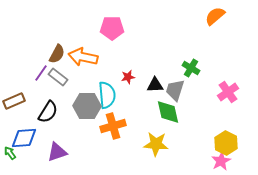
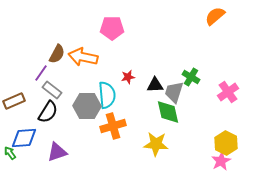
green cross: moved 9 px down
gray rectangle: moved 6 px left, 13 px down
gray trapezoid: moved 1 px left, 2 px down
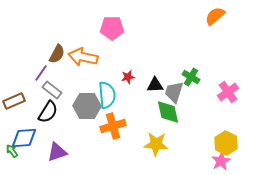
green arrow: moved 2 px right, 2 px up
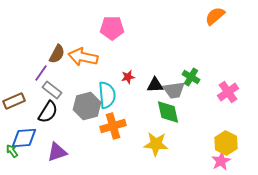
gray trapezoid: moved 2 px up; rotated 115 degrees counterclockwise
gray hexagon: rotated 16 degrees counterclockwise
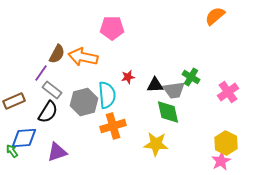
gray hexagon: moved 3 px left, 4 px up
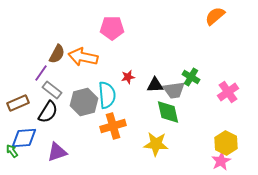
brown rectangle: moved 4 px right, 2 px down
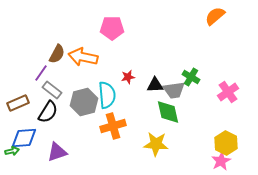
green arrow: rotated 112 degrees clockwise
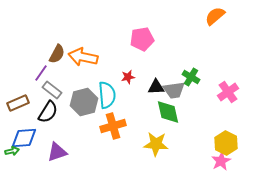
pink pentagon: moved 30 px right, 11 px down; rotated 10 degrees counterclockwise
black triangle: moved 1 px right, 2 px down
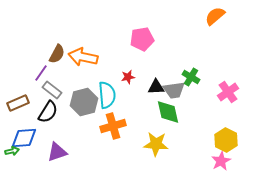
yellow hexagon: moved 3 px up
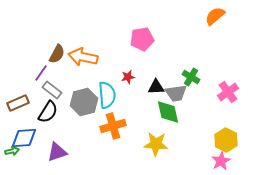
gray trapezoid: moved 2 px right, 3 px down
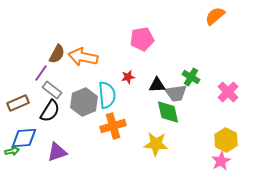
black triangle: moved 1 px right, 2 px up
pink cross: rotated 10 degrees counterclockwise
gray hexagon: rotated 8 degrees counterclockwise
black semicircle: moved 2 px right, 1 px up
